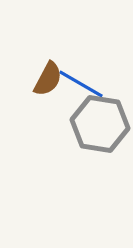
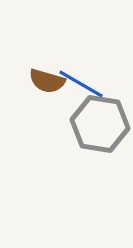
brown semicircle: moved 1 px left, 2 px down; rotated 78 degrees clockwise
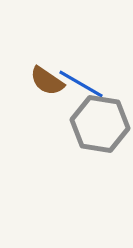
brown semicircle: rotated 18 degrees clockwise
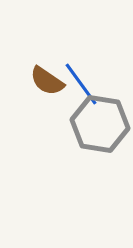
blue line: rotated 24 degrees clockwise
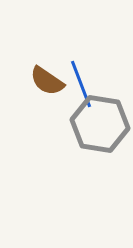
blue line: rotated 15 degrees clockwise
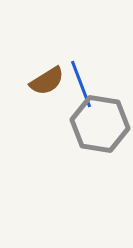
brown semicircle: rotated 66 degrees counterclockwise
